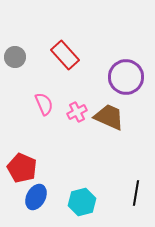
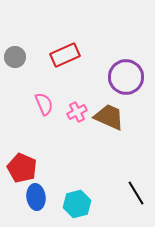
red rectangle: rotated 72 degrees counterclockwise
black line: rotated 40 degrees counterclockwise
blue ellipse: rotated 35 degrees counterclockwise
cyan hexagon: moved 5 px left, 2 px down
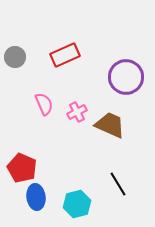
brown trapezoid: moved 1 px right, 8 px down
black line: moved 18 px left, 9 px up
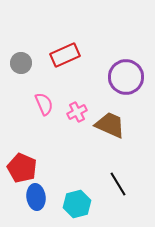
gray circle: moved 6 px right, 6 px down
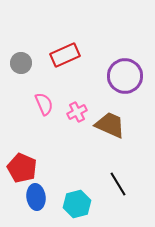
purple circle: moved 1 px left, 1 px up
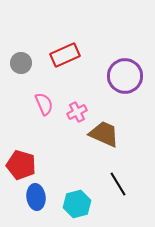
brown trapezoid: moved 6 px left, 9 px down
red pentagon: moved 1 px left, 3 px up; rotated 8 degrees counterclockwise
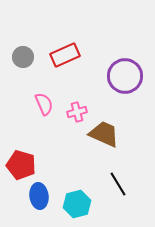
gray circle: moved 2 px right, 6 px up
pink cross: rotated 12 degrees clockwise
blue ellipse: moved 3 px right, 1 px up
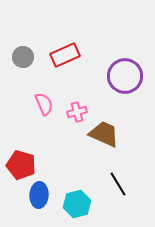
blue ellipse: moved 1 px up; rotated 10 degrees clockwise
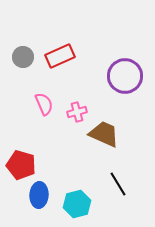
red rectangle: moved 5 px left, 1 px down
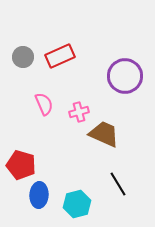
pink cross: moved 2 px right
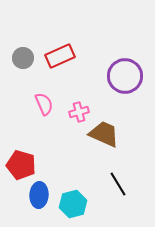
gray circle: moved 1 px down
cyan hexagon: moved 4 px left
